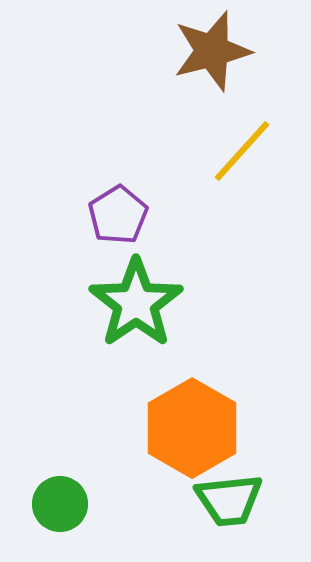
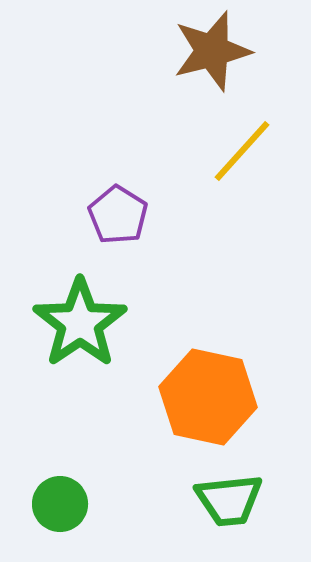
purple pentagon: rotated 8 degrees counterclockwise
green star: moved 56 px left, 20 px down
orange hexagon: moved 16 px right, 31 px up; rotated 18 degrees counterclockwise
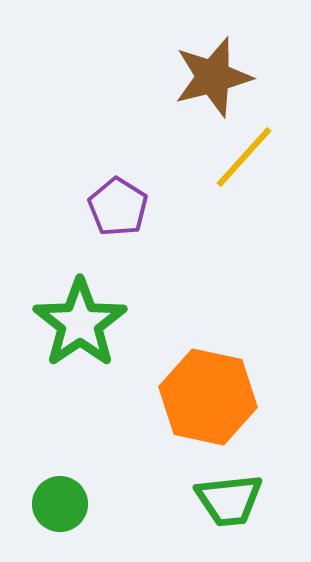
brown star: moved 1 px right, 26 px down
yellow line: moved 2 px right, 6 px down
purple pentagon: moved 8 px up
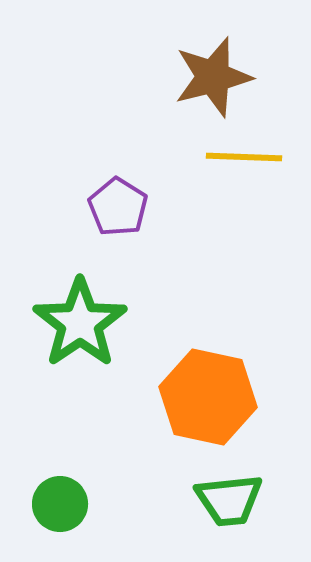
yellow line: rotated 50 degrees clockwise
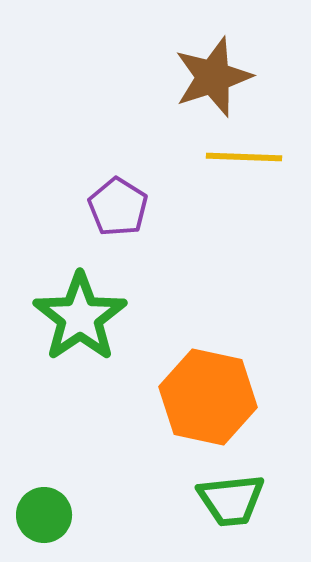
brown star: rotated 4 degrees counterclockwise
green star: moved 6 px up
green trapezoid: moved 2 px right
green circle: moved 16 px left, 11 px down
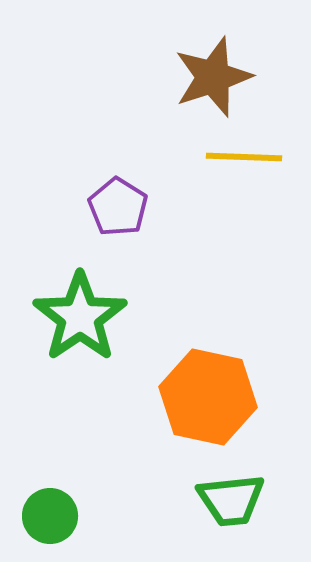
green circle: moved 6 px right, 1 px down
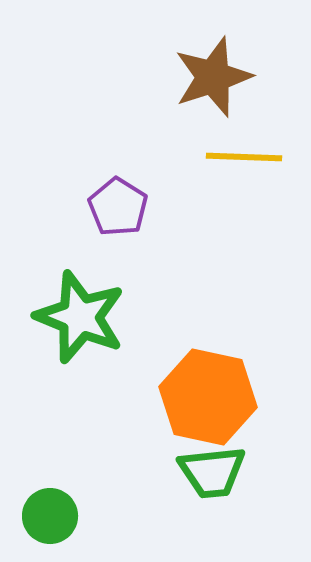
green star: rotated 16 degrees counterclockwise
green trapezoid: moved 19 px left, 28 px up
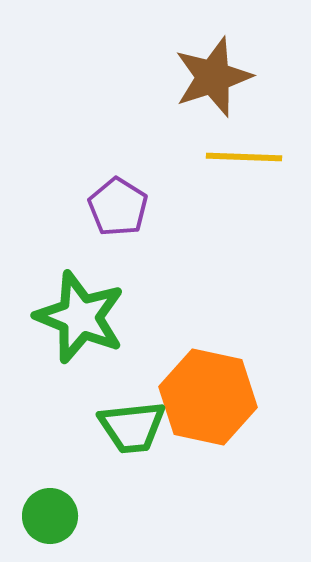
green trapezoid: moved 80 px left, 45 px up
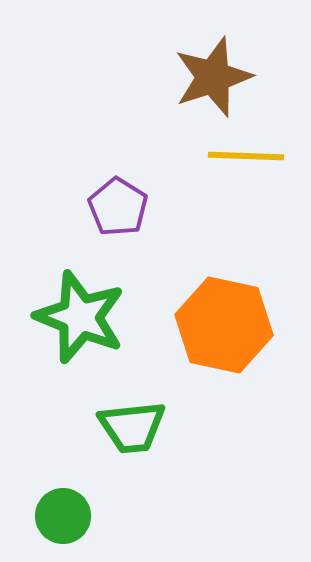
yellow line: moved 2 px right, 1 px up
orange hexagon: moved 16 px right, 72 px up
green circle: moved 13 px right
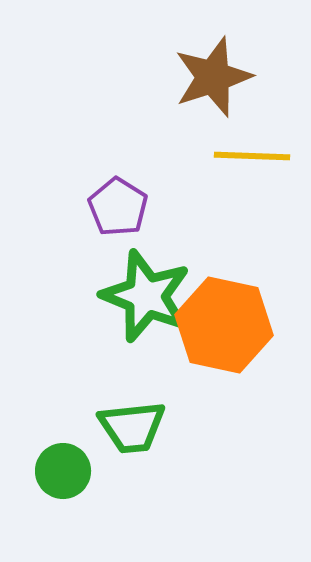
yellow line: moved 6 px right
green star: moved 66 px right, 21 px up
green circle: moved 45 px up
